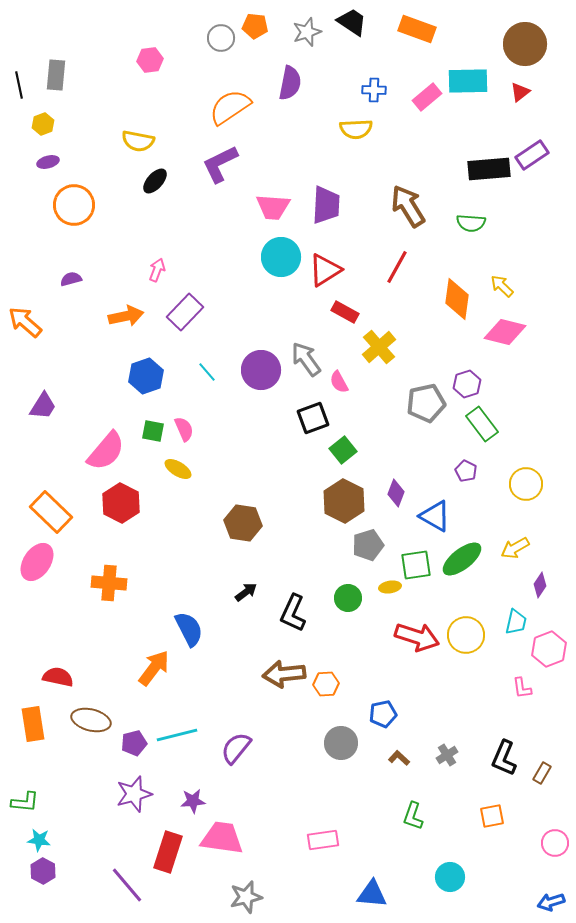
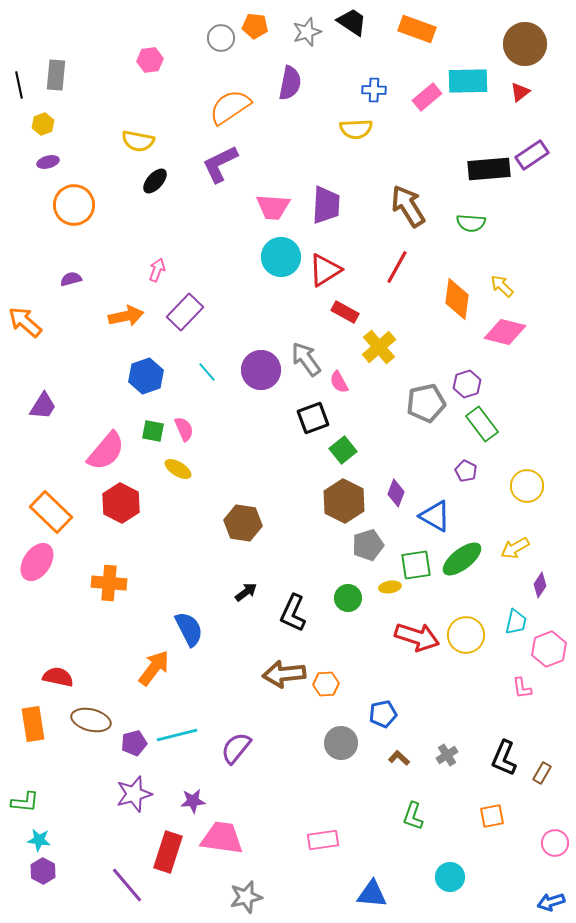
yellow circle at (526, 484): moved 1 px right, 2 px down
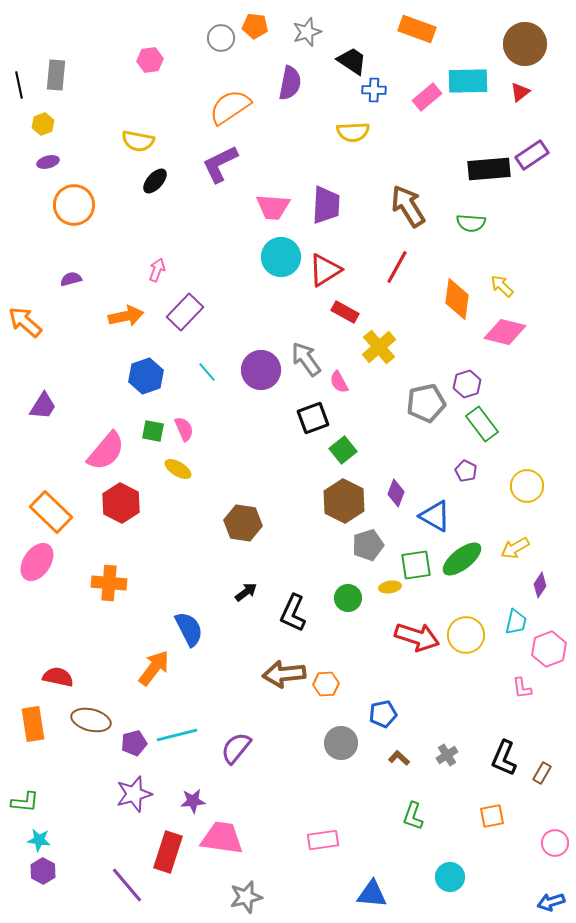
black trapezoid at (352, 22): moved 39 px down
yellow semicircle at (356, 129): moved 3 px left, 3 px down
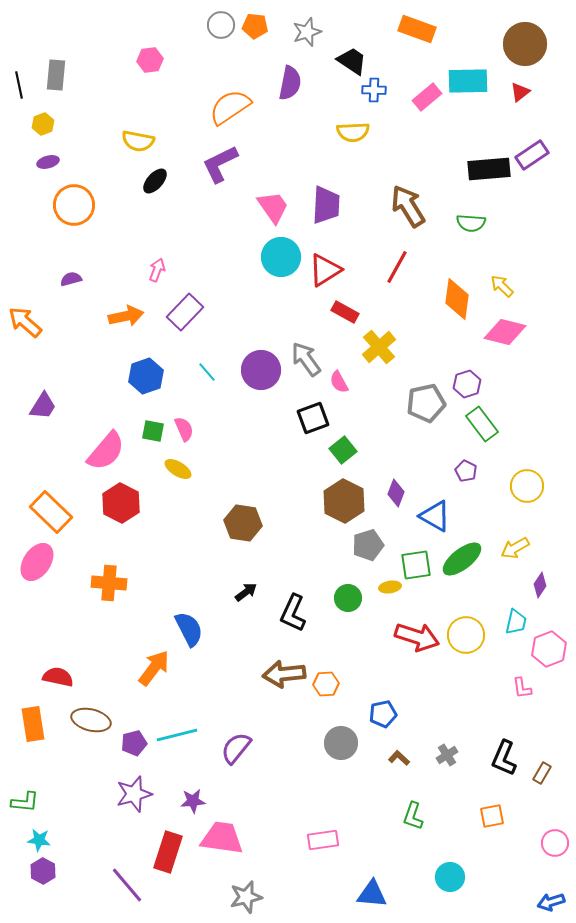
gray circle at (221, 38): moved 13 px up
pink trapezoid at (273, 207): rotated 129 degrees counterclockwise
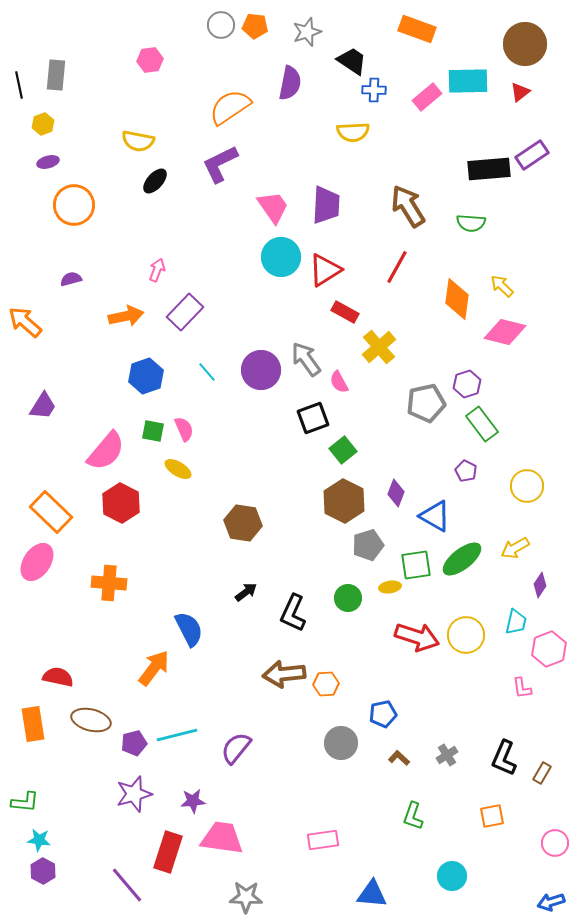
cyan circle at (450, 877): moved 2 px right, 1 px up
gray star at (246, 897): rotated 16 degrees clockwise
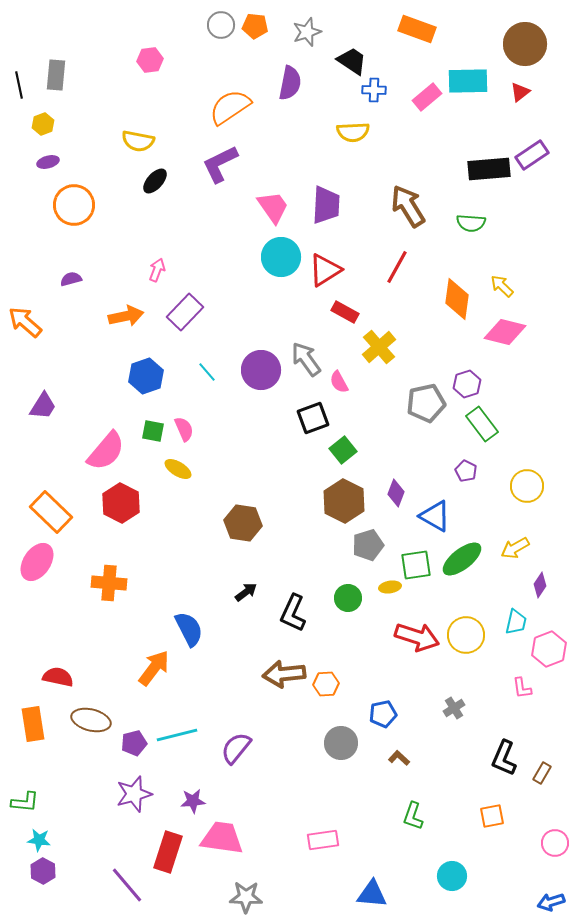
gray cross at (447, 755): moved 7 px right, 47 px up
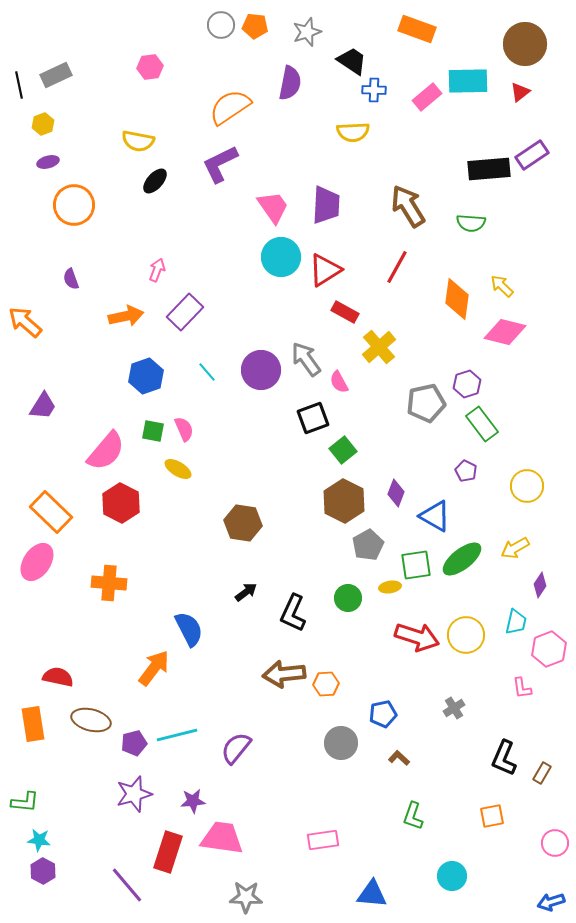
pink hexagon at (150, 60): moved 7 px down
gray rectangle at (56, 75): rotated 60 degrees clockwise
purple semicircle at (71, 279): rotated 95 degrees counterclockwise
gray pentagon at (368, 545): rotated 12 degrees counterclockwise
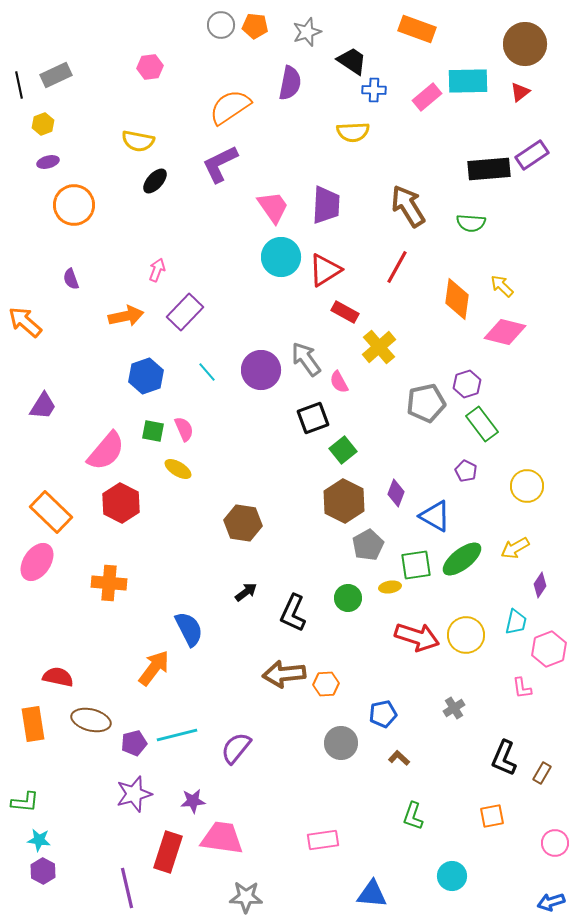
purple line at (127, 885): moved 3 px down; rotated 27 degrees clockwise
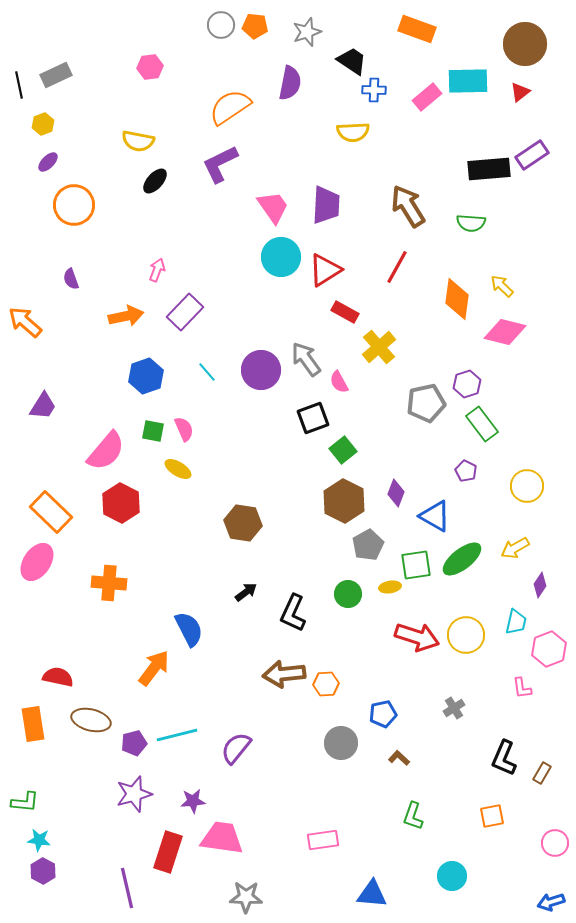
purple ellipse at (48, 162): rotated 30 degrees counterclockwise
green circle at (348, 598): moved 4 px up
